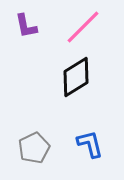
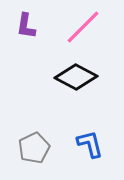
purple L-shape: rotated 20 degrees clockwise
black diamond: rotated 60 degrees clockwise
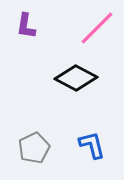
pink line: moved 14 px right, 1 px down
black diamond: moved 1 px down
blue L-shape: moved 2 px right, 1 px down
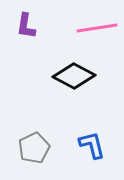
pink line: rotated 36 degrees clockwise
black diamond: moved 2 px left, 2 px up
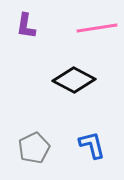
black diamond: moved 4 px down
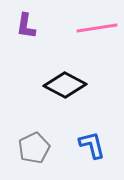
black diamond: moved 9 px left, 5 px down
